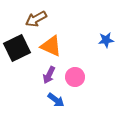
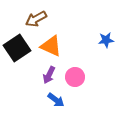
black square: rotated 8 degrees counterclockwise
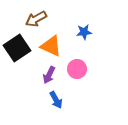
blue star: moved 22 px left, 8 px up
pink circle: moved 2 px right, 8 px up
blue arrow: rotated 24 degrees clockwise
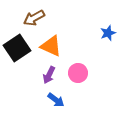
brown arrow: moved 2 px left, 1 px up
blue star: moved 24 px right, 1 px down; rotated 14 degrees counterclockwise
pink circle: moved 1 px right, 4 px down
blue arrow: rotated 24 degrees counterclockwise
